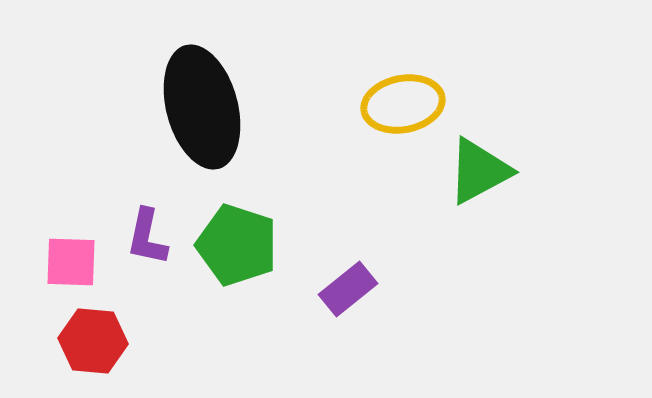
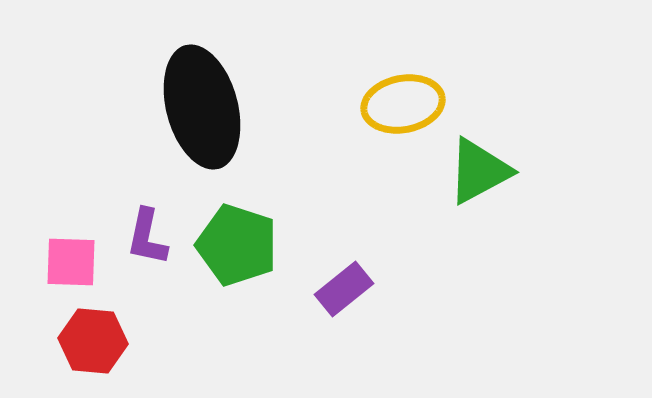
purple rectangle: moved 4 px left
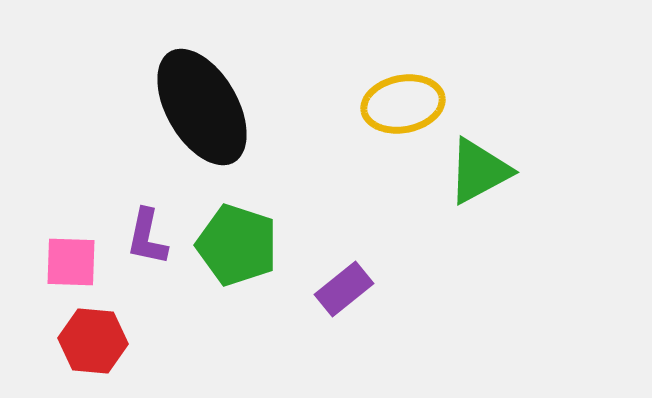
black ellipse: rotated 15 degrees counterclockwise
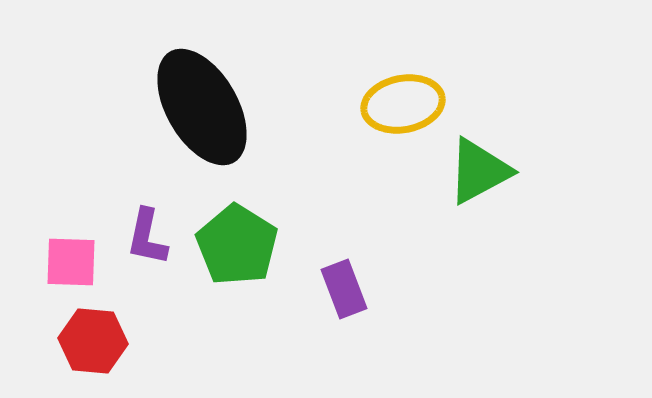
green pentagon: rotated 14 degrees clockwise
purple rectangle: rotated 72 degrees counterclockwise
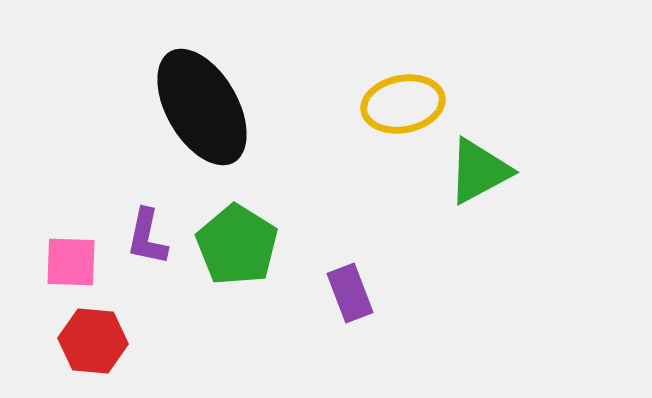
purple rectangle: moved 6 px right, 4 px down
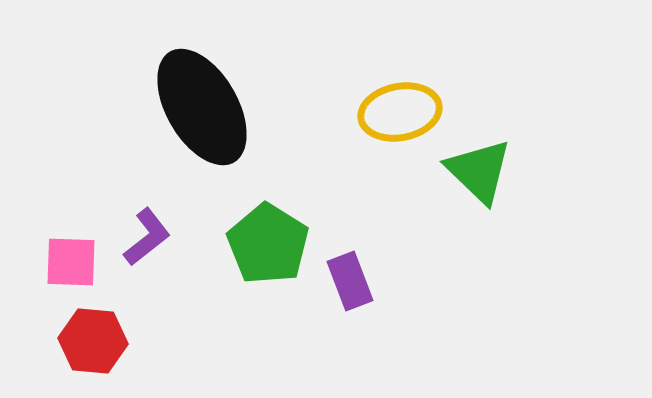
yellow ellipse: moved 3 px left, 8 px down
green triangle: rotated 48 degrees counterclockwise
purple L-shape: rotated 140 degrees counterclockwise
green pentagon: moved 31 px right, 1 px up
purple rectangle: moved 12 px up
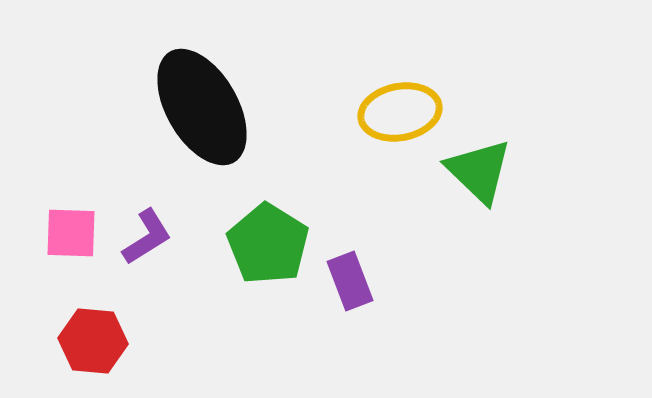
purple L-shape: rotated 6 degrees clockwise
pink square: moved 29 px up
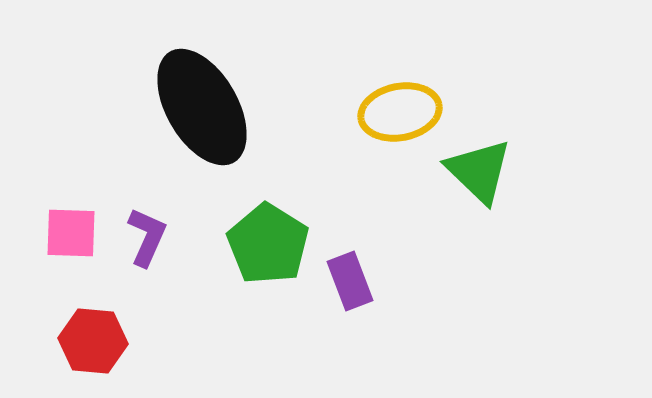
purple L-shape: rotated 34 degrees counterclockwise
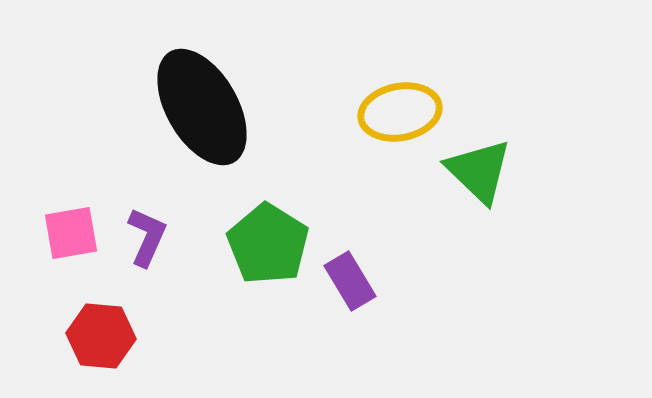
pink square: rotated 12 degrees counterclockwise
purple rectangle: rotated 10 degrees counterclockwise
red hexagon: moved 8 px right, 5 px up
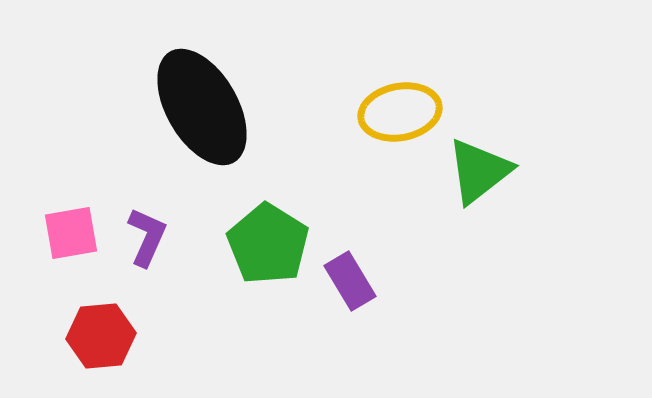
green triangle: rotated 38 degrees clockwise
red hexagon: rotated 10 degrees counterclockwise
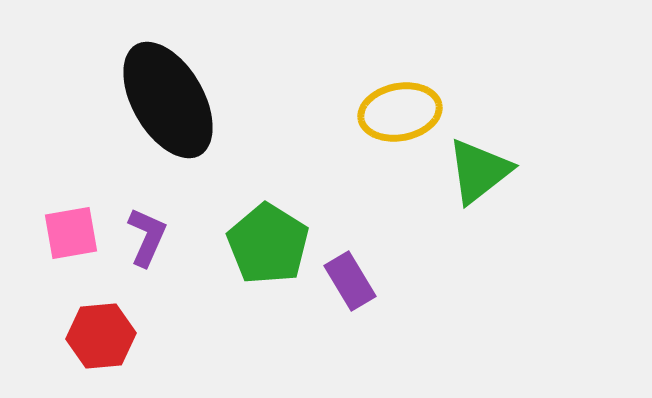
black ellipse: moved 34 px left, 7 px up
